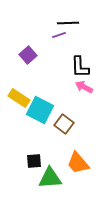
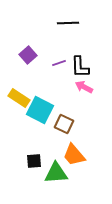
purple line: moved 28 px down
brown square: rotated 12 degrees counterclockwise
orange trapezoid: moved 4 px left, 8 px up
green triangle: moved 6 px right, 5 px up
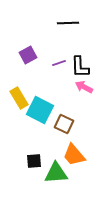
purple square: rotated 12 degrees clockwise
yellow rectangle: rotated 25 degrees clockwise
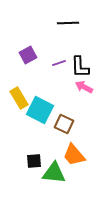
green triangle: moved 2 px left; rotated 10 degrees clockwise
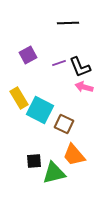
black L-shape: rotated 20 degrees counterclockwise
pink arrow: rotated 12 degrees counterclockwise
green triangle: rotated 20 degrees counterclockwise
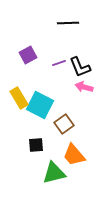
cyan square: moved 5 px up
brown square: rotated 30 degrees clockwise
black square: moved 2 px right, 16 px up
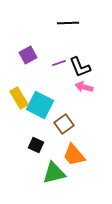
black square: rotated 28 degrees clockwise
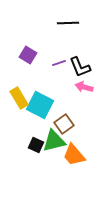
purple square: rotated 30 degrees counterclockwise
green triangle: moved 32 px up
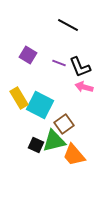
black line: moved 2 px down; rotated 30 degrees clockwise
purple line: rotated 40 degrees clockwise
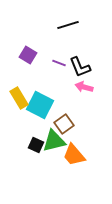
black line: rotated 45 degrees counterclockwise
